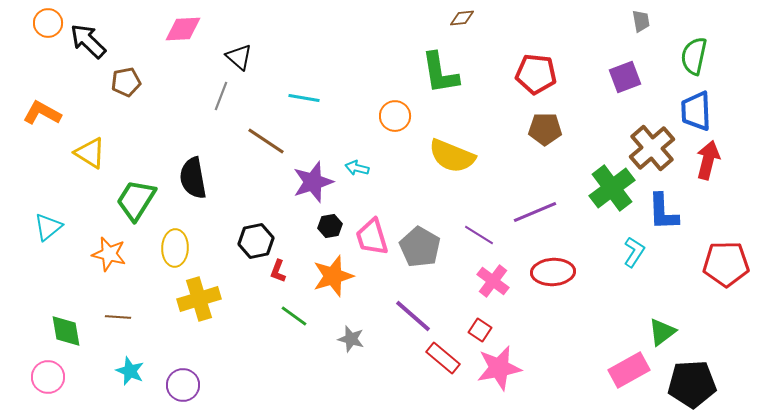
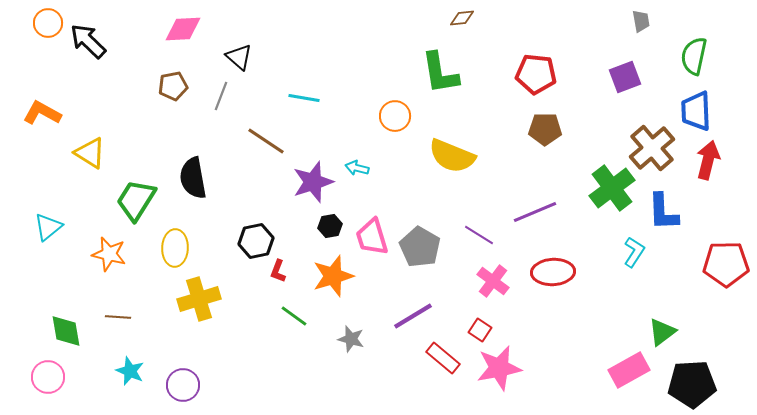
brown pentagon at (126, 82): moved 47 px right, 4 px down
purple line at (413, 316): rotated 72 degrees counterclockwise
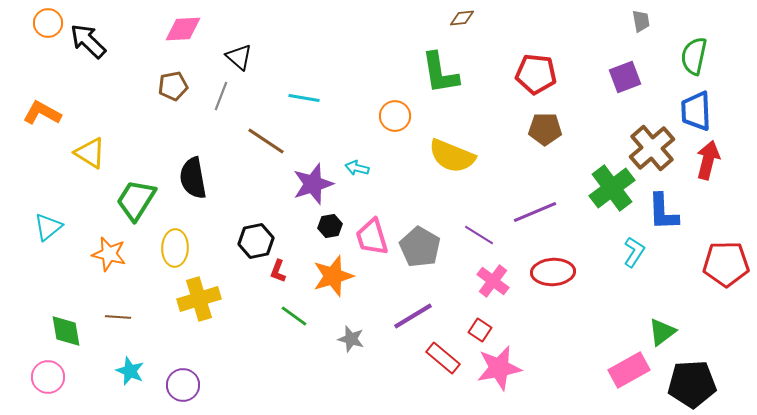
purple star at (313, 182): moved 2 px down
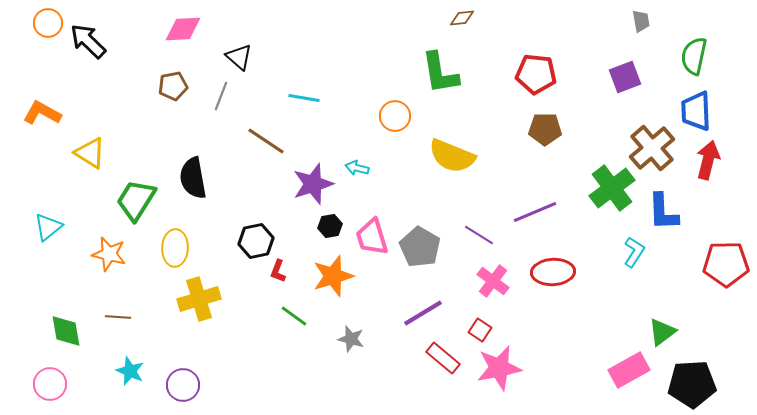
purple line at (413, 316): moved 10 px right, 3 px up
pink circle at (48, 377): moved 2 px right, 7 px down
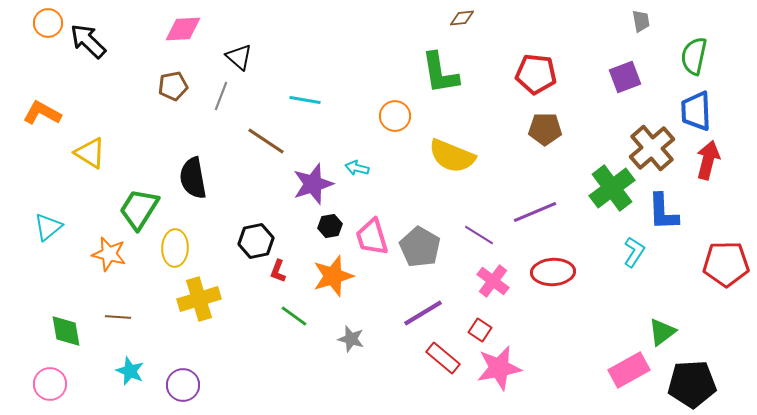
cyan line at (304, 98): moved 1 px right, 2 px down
green trapezoid at (136, 200): moved 3 px right, 9 px down
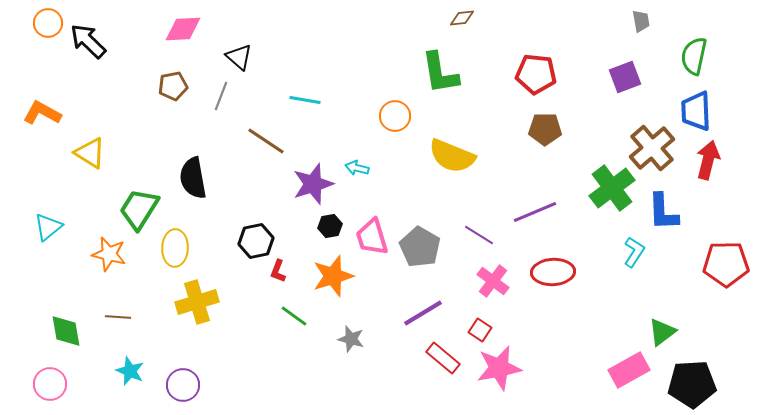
yellow cross at (199, 299): moved 2 px left, 3 px down
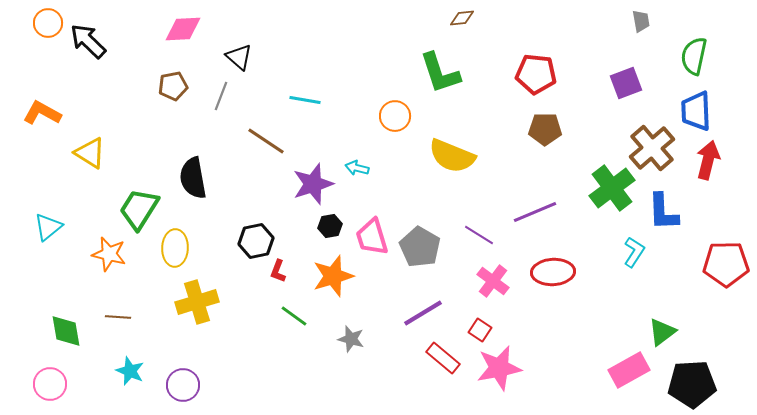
green L-shape at (440, 73): rotated 9 degrees counterclockwise
purple square at (625, 77): moved 1 px right, 6 px down
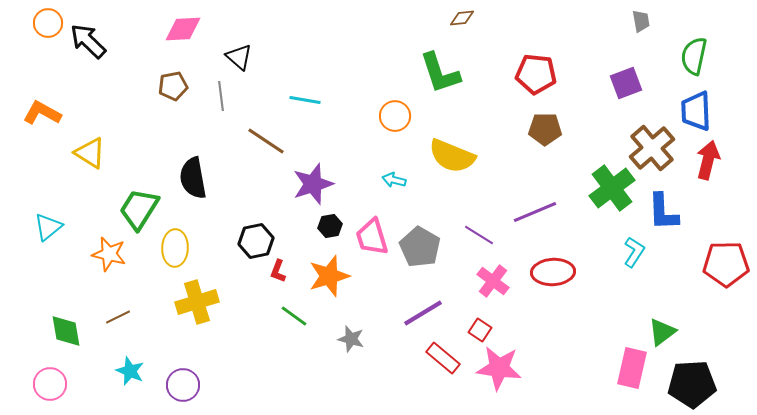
gray line at (221, 96): rotated 28 degrees counterclockwise
cyan arrow at (357, 168): moved 37 px right, 12 px down
orange star at (333, 276): moved 4 px left
brown line at (118, 317): rotated 30 degrees counterclockwise
pink star at (499, 368): rotated 18 degrees clockwise
pink rectangle at (629, 370): moved 3 px right, 2 px up; rotated 48 degrees counterclockwise
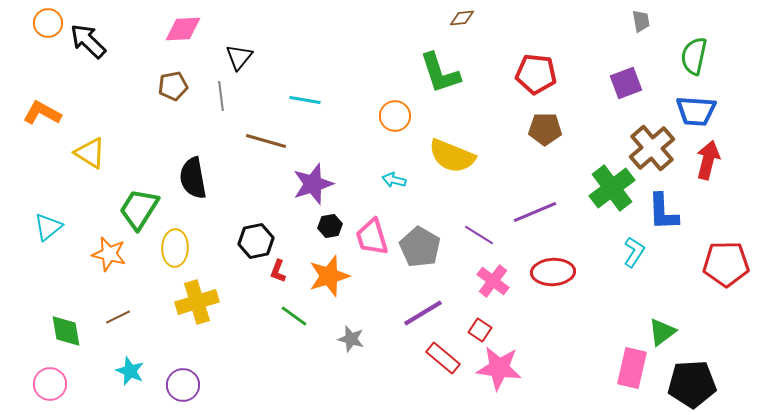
black triangle at (239, 57): rotated 28 degrees clockwise
blue trapezoid at (696, 111): rotated 84 degrees counterclockwise
brown line at (266, 141): rotated 18 degrees counterclockwise
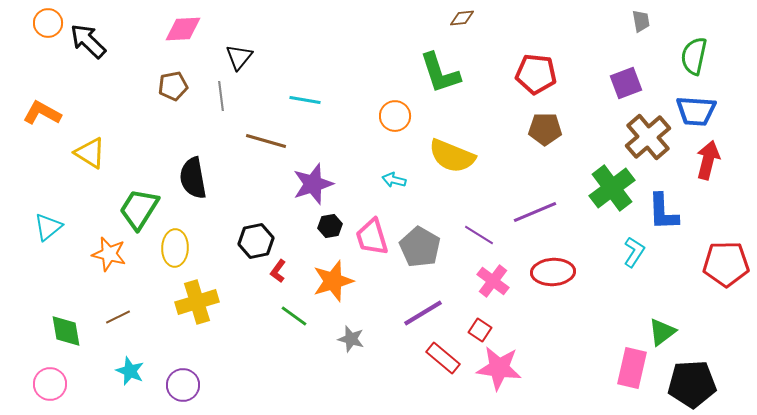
brown cross at (652, 148): moved 4 px left, 11 px up
red L-shape at (278, 271): rotated 15 degrees clockwise
orange star at (329, 276): moved 4 px right, 5 px down
